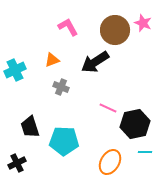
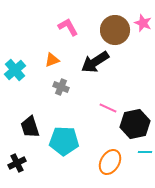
cyan cross: rotated 15 degrees counterclockwise
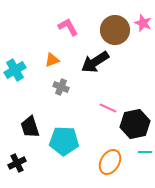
cyan cross: rotated 10 degrees clockwise
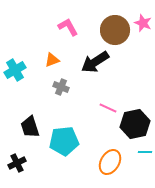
cyan pentagon: rotated 8 degrees counterclockwise
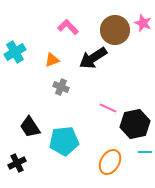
pink L-shape: rotated 15 degrees counterclockwise
black arrow: moved 2 px left, 4 px up
cyan cross: moved 18 px up
black trapezoid: rotated 15 degrees counterclockwise
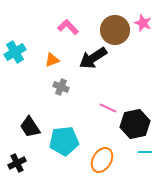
orange ellipse: moved 8 px left, 2 px up
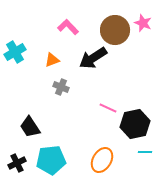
cyan pentagon: moved 13 px left, 19 px down
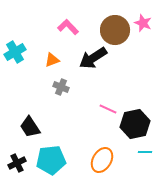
pink line: moved 1 px down
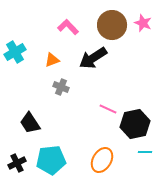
brown circle: moved 3 px left, 5 px up
black trapezoid: moved 4 px up
